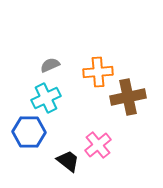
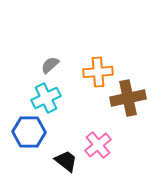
gray semicircle: rotated 18 degrees counterclockwise
brown cross: moved 1 px down
black trapezoid: moved 2 px left
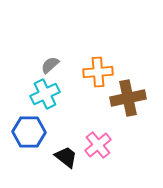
cyan cross: moved 1 px left, 4 px up
black trapezoid: moved 4 px up
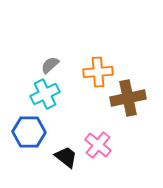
pink cross: rotated 12 degrees counterclockwise
